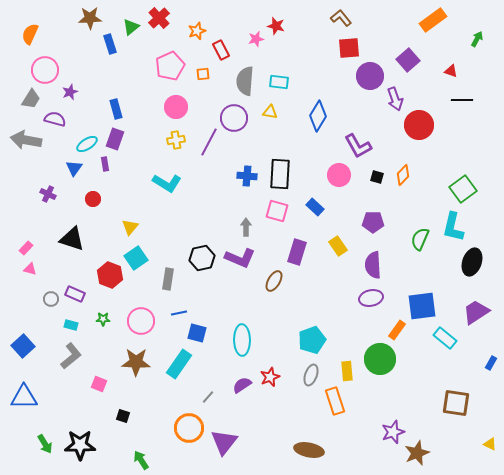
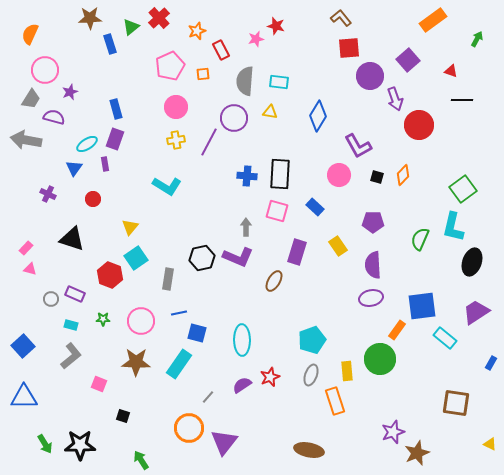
purple semicircle at (55, 119): moved 1 px left, 2 px up
cyan L-shape at (167, 183): moved 3 px down
purple L-shape at (240, 258): moved 2 px left, 1 px up
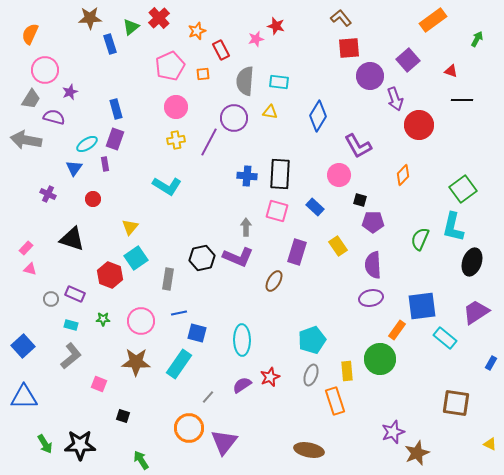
black square at (377, 177): moved 17 px left, 23 px down
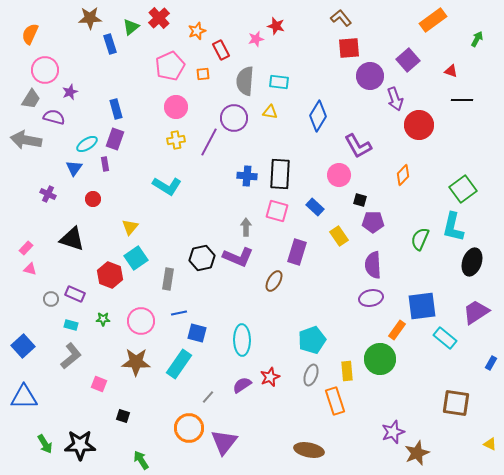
yellow rectangle at (338, 246): moved 1 px right, 10 px up
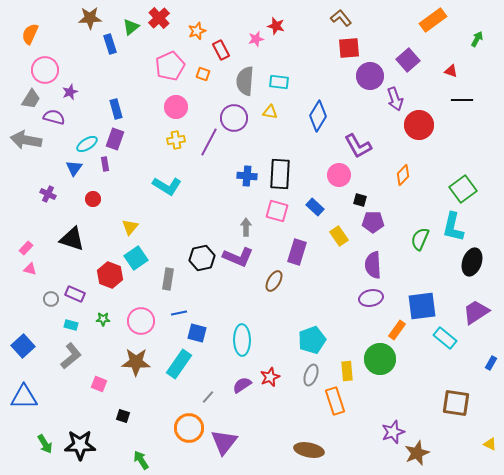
orange square at (203, 74): rotated 24 degrees clockwise
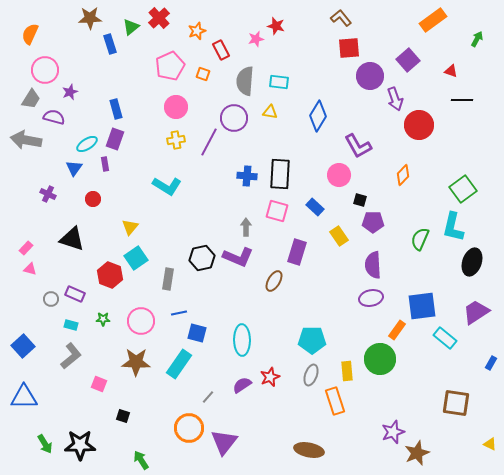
cyan pentagon at (312, 340): rotated 20 degrees clockwise
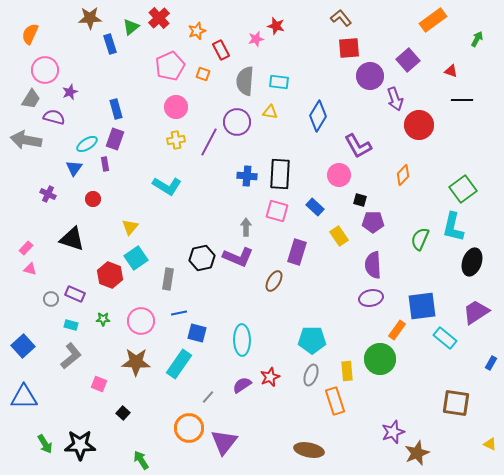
purple circle at (234, 118): moved 3 px right, 4 px down
black square at (123, 416): moved 3 px up; rotated 24 degrees clockwise
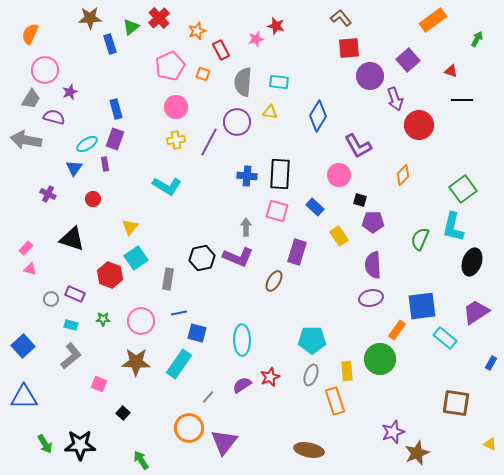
gray semicircle at (245, 81): moved 2 px left, 1 px down
